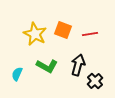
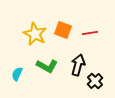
red line: moved 1 px up
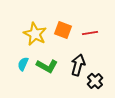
cyan semicircle: moved 6 px right, 10 px up
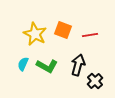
red line: moved 2 px down
